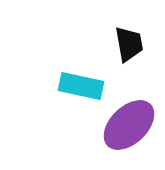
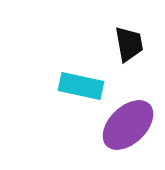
purple ellipse: moved 1 px left
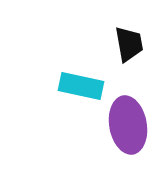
purple ellipse: rotated 56 degrees counterclockwise
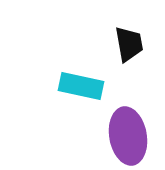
purple ellipse: moved 11 px down
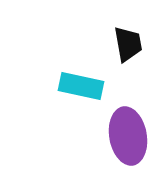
black trapezoid: moved 1 px left
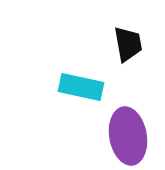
cyan rectangle: moved 1 px down
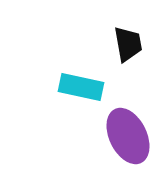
purple ellipse: rotated 16 degrees counterclockwise
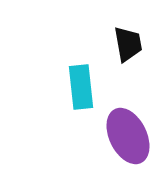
cyan rectangle: rotated 72 degrees clockwise
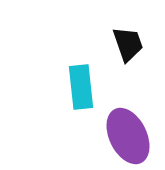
black trapezoid: rotated 9 degrees counterclockwise
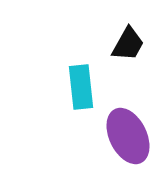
black trapezoid: rotated 48 degrees clockwise
